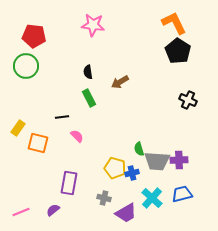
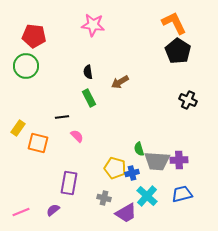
cyan cross: moved 5 px left, 2 px up
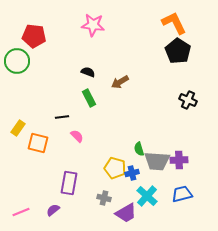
green circle: moved 9 px left, 5 px up
black semicircle: rotated 120 degrees clockwise
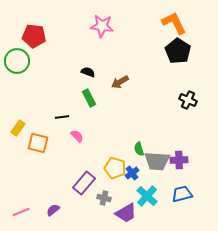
pink star: moved 9 px right, 1 px down
blue cross: rotated 24 degrees counterclockwise
purple rectangle: moved 15 px right; rotated 30 degrees clockwise
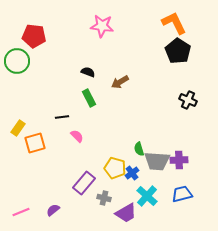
orange square: moved 3 px left; rotated 30 degrees counterclockwise
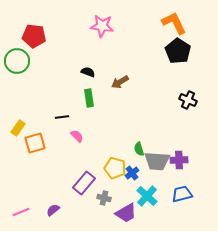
green rectangle: rotated 18 degrees clockwise
